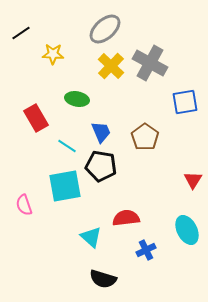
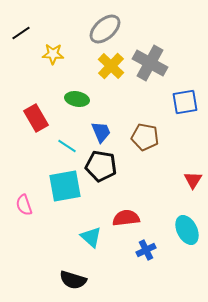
brown pentagon: rotated 24 degrees counterclockwise
black semicircle: moved 30 px left, 1 px down
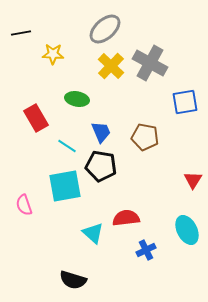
black line: rotated 24 degrees clockwise
cyan triangle: moved 2 px right, 4 px up
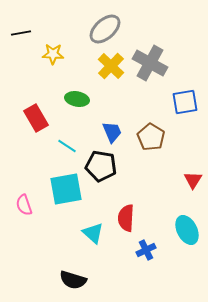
blue trapezoid: moved 11 px right
brown pentagon: moved 6 px right; rotated 20 degrees clockwise
cyan square: moved 1 px right, 3 px down
red semicircle: rotated 80 degrees counterclockwise
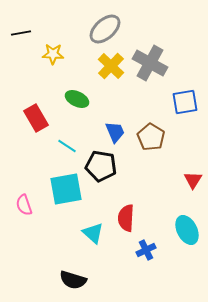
green ellipse: rotated 15 degrees clockwise
blue trapezoid: moved 3 px right
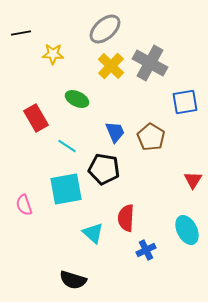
black pentagon: moved 3 px right, 3 px down
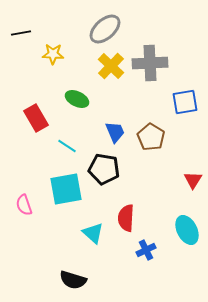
gray cross: rotated 32 degrees counterclockwise
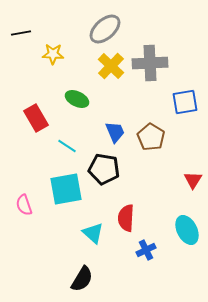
black semicircle: moved 9 px right, 1 px up; rotated 76 degrees counterclockwise
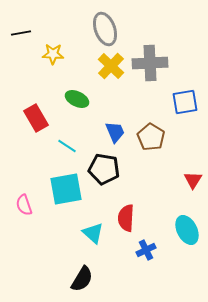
gray ellipse: rotated 68 degrees counterclockwise
